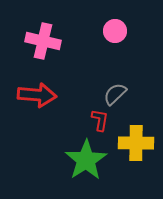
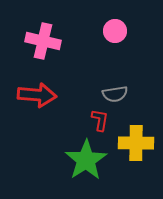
gray semicircle: rotated 145 degrees counterclockwise
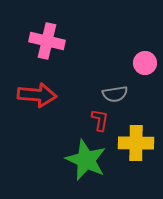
pink circle: moved 30 px right, 32 px down
pink cross: moved 4 px right
green star: rotated 15 degrees counterclockwise
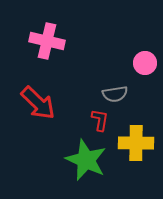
red arrow: moved 1 px right, 8 px down; rotated 39 degrees clockwise
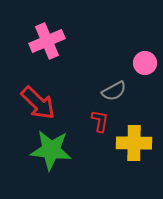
pink cross: rotated 36 degrees counterclockwise
gray semicircle: moved 1 px left, 3 px up; rotated 20 degrees counterclockwise
red L-shape: moved 1 px down
yellow cross: moved 2 px left
green star: moved 35 px left, 10 px up; rotated 18 degrees counterclockwise
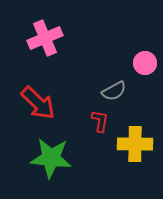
pink cross: moved 2 px left, 3 px up
yellow cross: moved 1 px right, 1 px down
green star: moved 8 px down
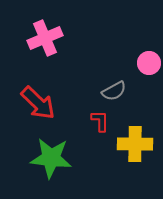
pink circle: moved 4 px right
red L-shape: rotated 10 degrees counterclockwise
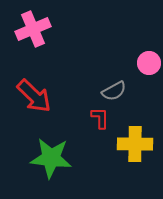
pink cross: moved 12 px left, 9 px up
red arrow: moved 4 px left, 7 px up
red L-shape: moved 3 px up
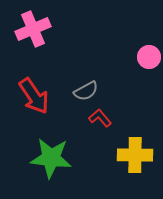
pink circle: moved 6 px up
gray semicircle: moved 28 px left
red arrow: rotated 12 degrees clockwise
red L-shape: rotated 40 degrees counterclockwise
yellow cross: moved 11 px down
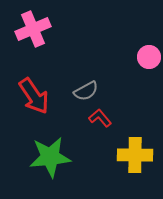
green star: moved 1 px left, 1 px up; rotated 12 degrees counterclockwise
